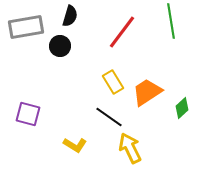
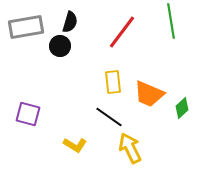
black semicircle: moved 6 px down
yellow rectangle: rotated 25 degrees clockwise
orange trapezoid: moved 2 px right, 2 px down; rotated 124 degrees counterclockwise
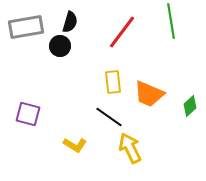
green diamond: moved 8 px right, 2 px up
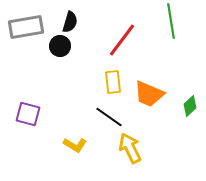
red line: moved 8 px down
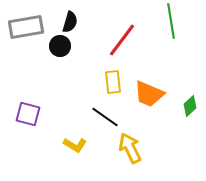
black line: moved 4 px left
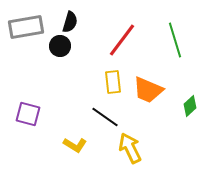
green line: moved 4 px right, 19 px down; rotated 8 degrees counterclockwise
orange trapezoid: moved 1 px left, 4 px up
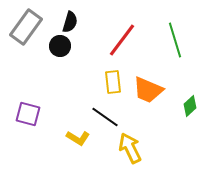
gray rectangle: rotated 44 degrees counterclockwise
yellow L-shape: moved 3 px right, 7 px up
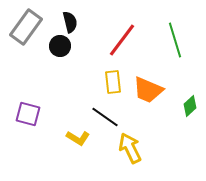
black semicircle: rotated 30 degrees counterclockwise
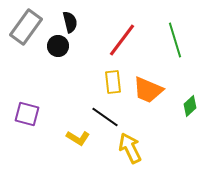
black circle: moved 2 px left
purple square: moved 1 px left
